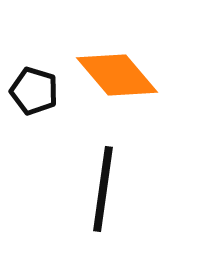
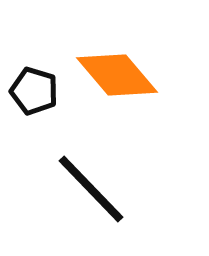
black line: moved 12 px left; rotated 52 degrees counterclockwise
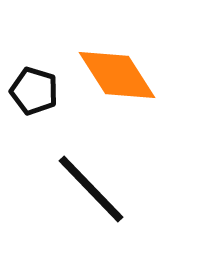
orange diamond: rotated 8 degrees clockwise
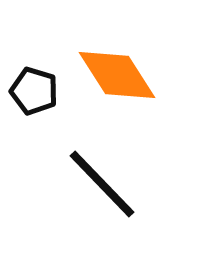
black line: moved 11 px right, 5 px up
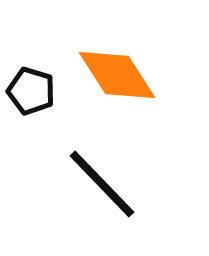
black pentagon: moved 3 px left
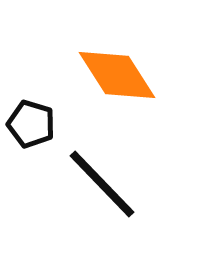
black pentagon: moved 33 px down
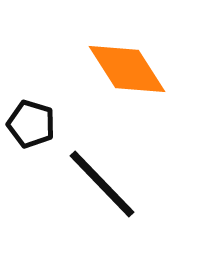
orange diamond: moved 10 px right, 6 px up
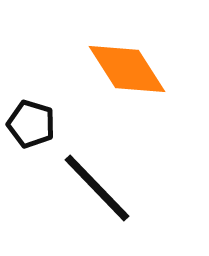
black line: moved 5 px left, 4 px down
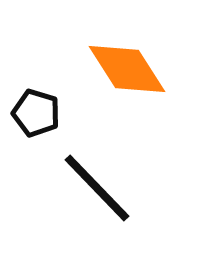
black pentagon: moved 5 px right, 11 px up
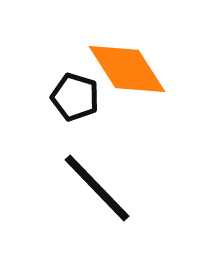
black pentagon: moved 39 px right, 16 px up
